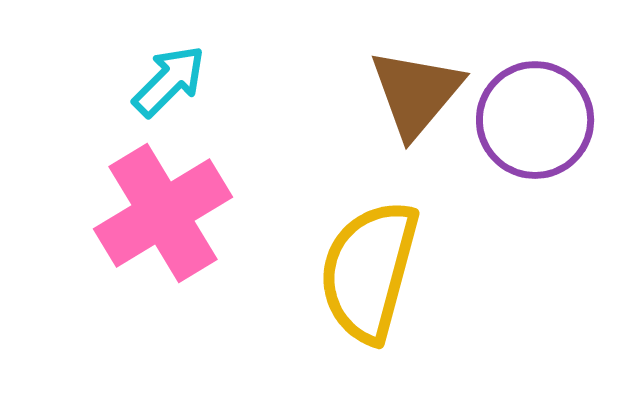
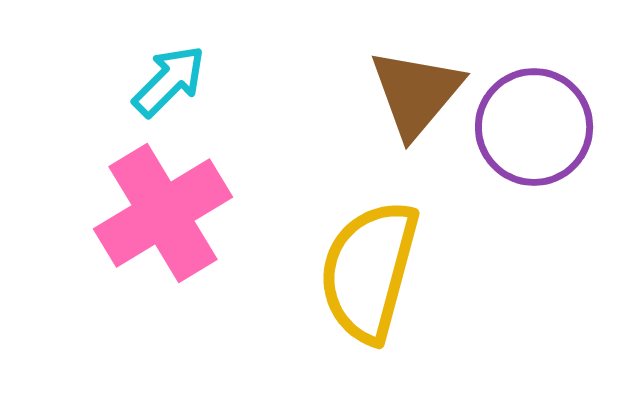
purple circle: moved 1 px left, 7 px down
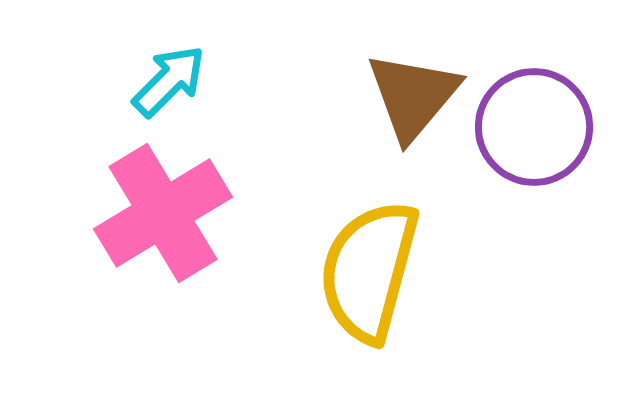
brown triangle: moved 3 px left, 3 px down
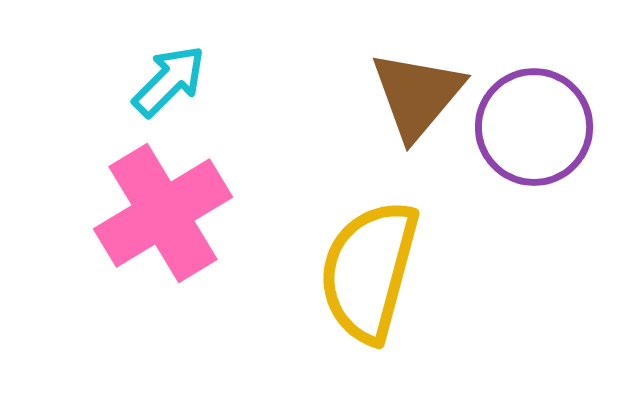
brown triangle: moved 4 px right, 1 px up
